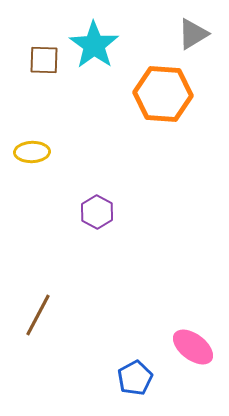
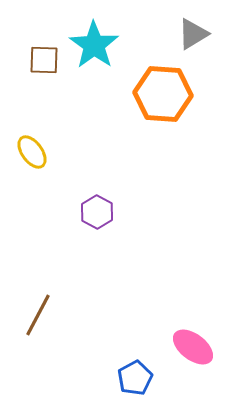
yellow ellipse: rotated 56 degrees clockwise
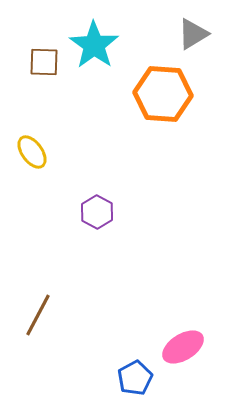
brown square: moved 2 px down
pink ellipse: moved 10 px left; rotated 69 degrees counterclockwise
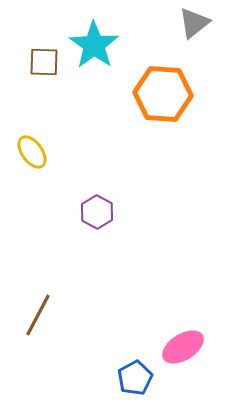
gray triangle: moved 1 px right, 11 px up; rotated 8 degrees counterclockwise
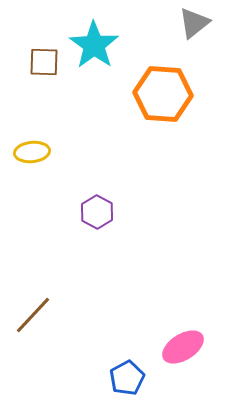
yellow ellipse: rotated 60 degrees counterclockwise
brown line: moved 5 px left; rotated 15 degrees clockwise
blue pentagon: moved 8 px left
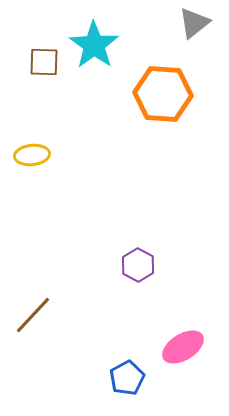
yellow ellipse: moved 3 px down
purple hexagon: moved 41 px right, 53 px down
